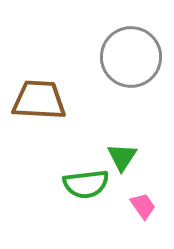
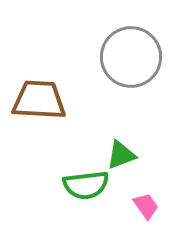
green triangle: moved 1 px left, 2 px up; rotated 36 degrees clockwise
green semicircle: moved 1 px down
pink trapezoid: moved 3 px right
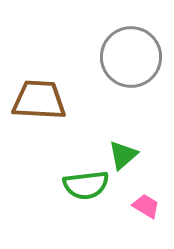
green triangle: moved 2 px right; rotated 20 degrees counterclockwise
pink trapezoid: rotated 24 degrees counterclockwise
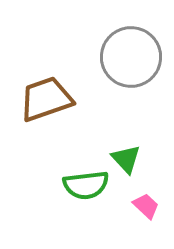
brown trapezoid: moved 7 px right, 1 px up; rotated 22 degrees counterclockwise
green triangle: moved 3 px right, 4 px down; rotated 32 degrees counterclockwise
pink trapezoid: rotated 12 degrees clockwise
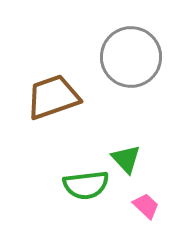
brown trapezoid: moved 7 px right, 2 px up
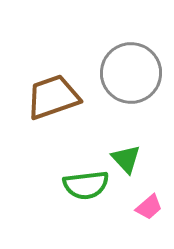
gray circle: moved 16 px down
pink trapezoid: moved 3 px right, 1 px down; rotated 96 degrees clockwise
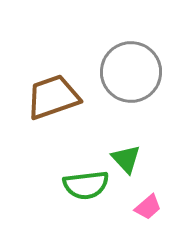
gray circle: moved 1 px up
pink trapezoid: moved 1 px left
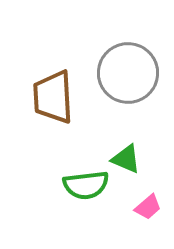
gray circle: moved 3 px left, 1 px down
brown trapezoid: rotated 74 degrees counterclockwise
green triangle: rotated 24 degrees counterclockwise
